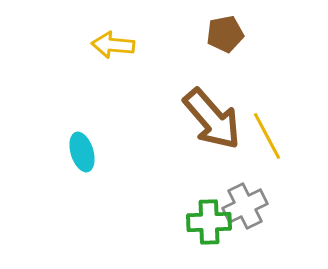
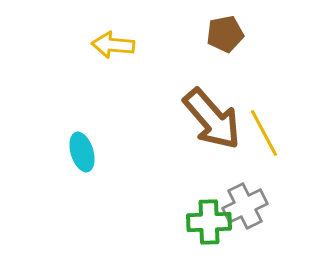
yellow line: moved 3 px left, 3 px up
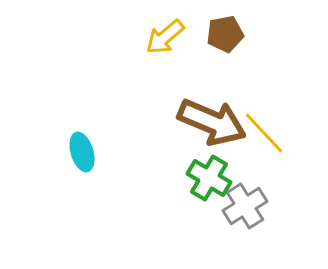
yellow arrow: moved 52 px right, 8 px up; rotated 45 degrees counterclockwise
brown arrow: moved 3 px down; rotated 26 degrees counterclockwise
yellow line: rotated 15 degrees counterclockwise
gray cross: rotated 6 degrees counterclockwise
green cross: moved 44 px up; rotated 33 degrees clockwise
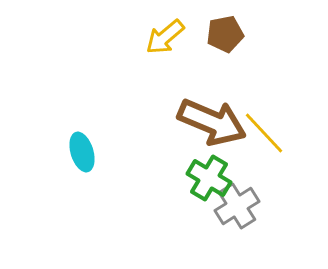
gray cross: moved 8 px left
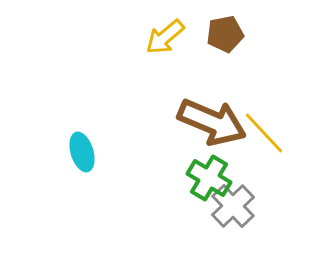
gray cross: moved 4 px left; rotated 12 degrees counterclockwise
